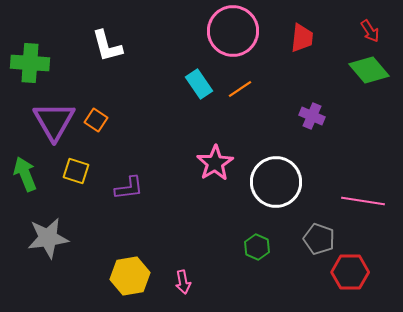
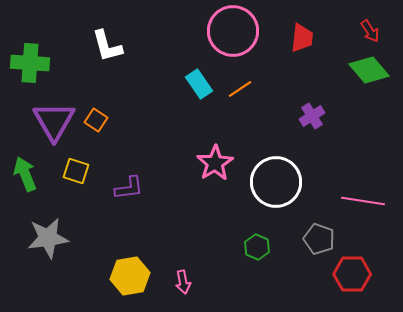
purple cross: rotated 35 degrees clockwise
red hexagon: moved 2 px right, 2 px down
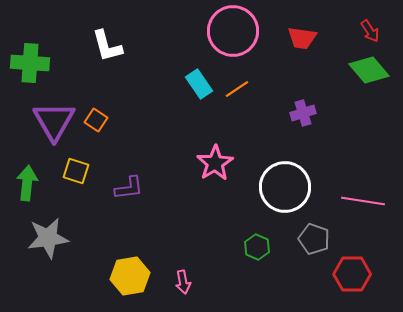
red trapezoid: rotated 92 degrees clockwise
orange line: moved 3 px left
purple cross: moved 9 px left, 3 px up; rotated 15 degrees clockwise
green arrow: moved 2 px right, 9 px down; rotated 28 degrees clockwise
white circle: moved 9 px right, 5 px down
gray pentagon: moved 5 px left
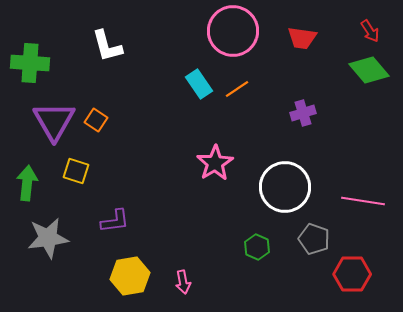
purple L-shape: moved 14 px left, 33 px down
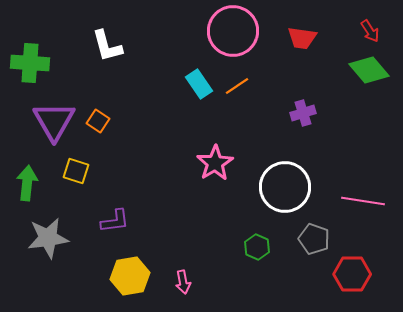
orange line: moved 3 px up
orange square: moved 2 px right, 1 px down
